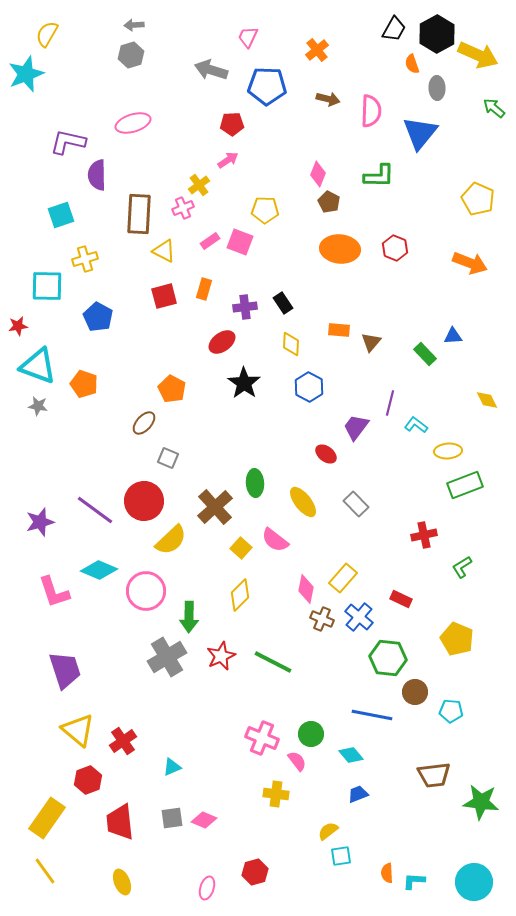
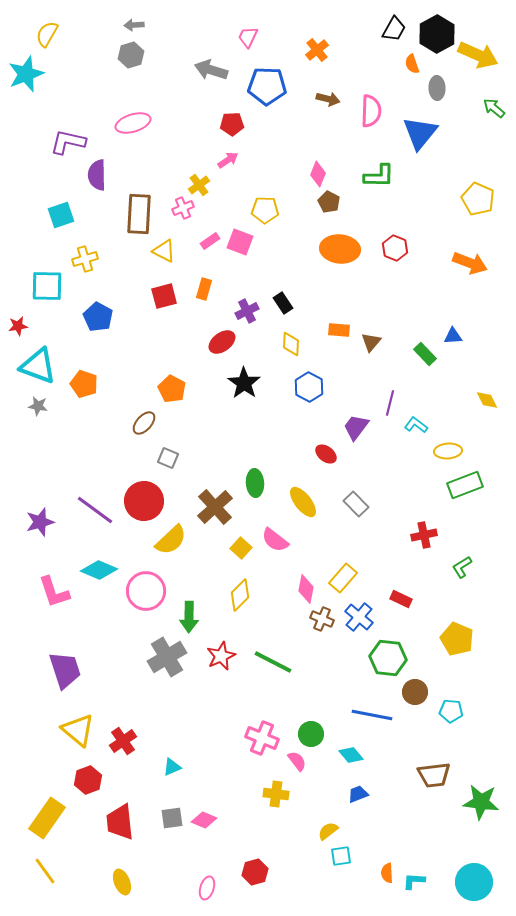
purple cross at (245, 307): moved 2 px right, 4 px down; rotated 20 degrees counterclockwise
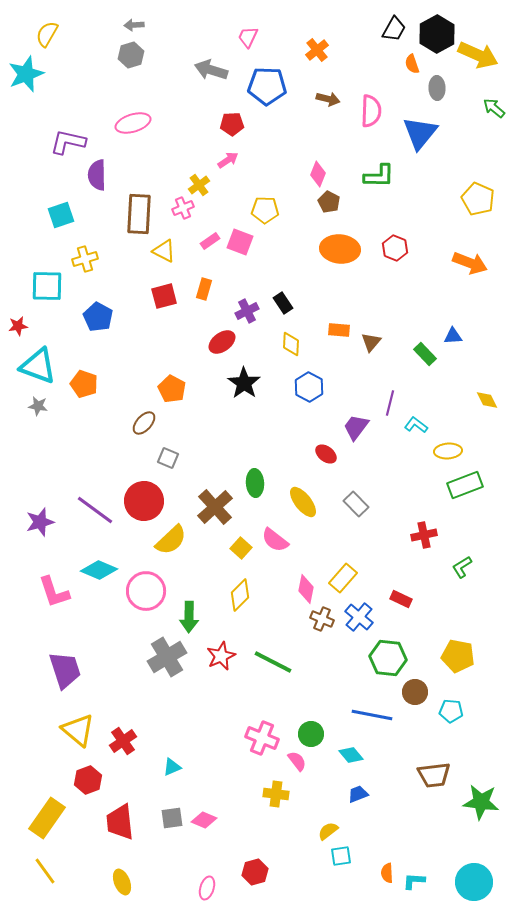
yellow pentagon at (457, 639): moved 1 px right, 17 px down; rotated 12 degrees counterclockwise
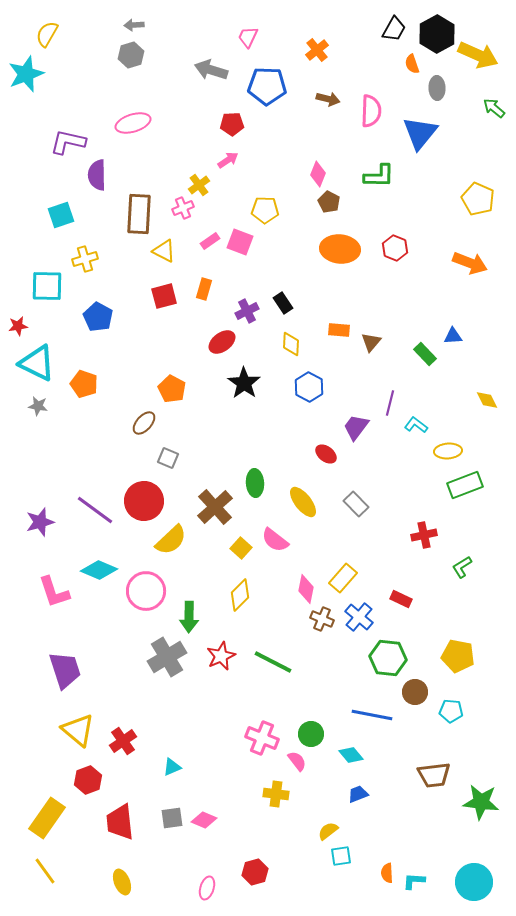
cyan triangle at (38, 366): moved 1 px left, 3 px up; rotated 6 degrees clockwise
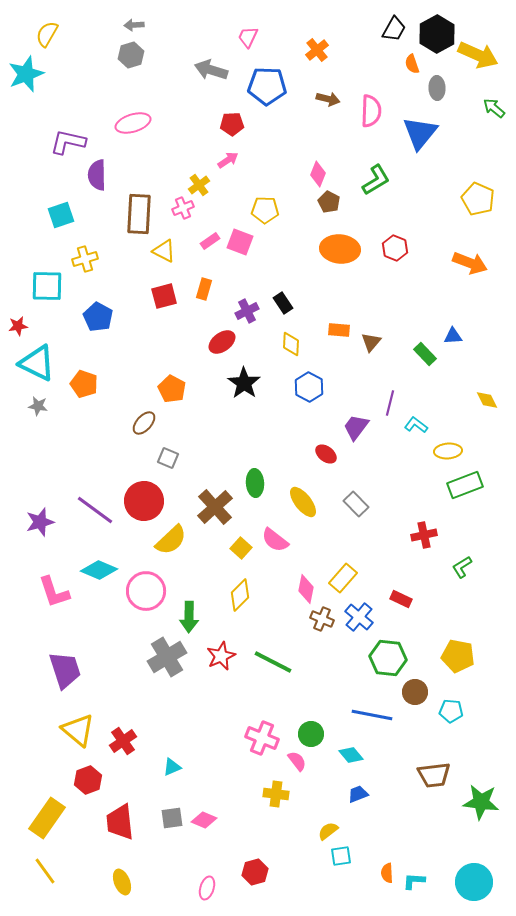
green L-shape at (379, 176): moved 3 px left, 4 px down; rotated 32 degrees counterclockwise
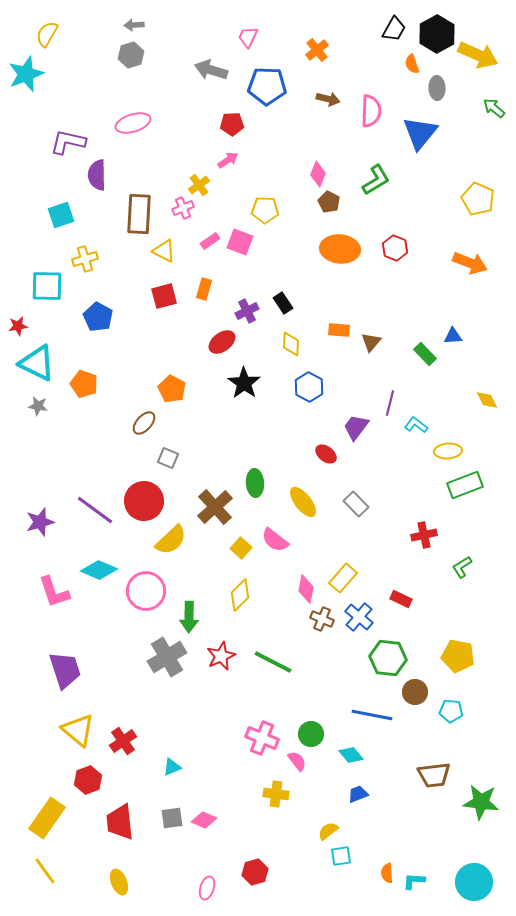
yellow ellipse at (122, 882): moved 3 px left
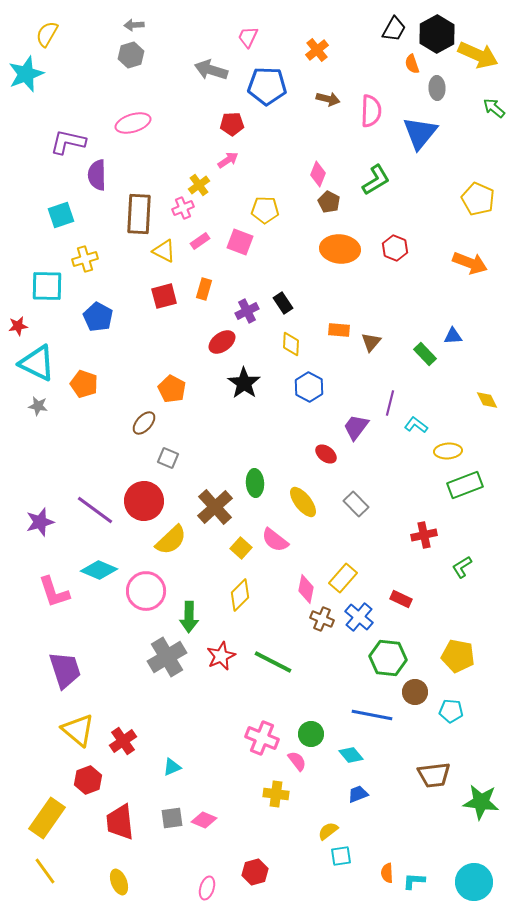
pink rectangle at (210, 241): moved 10 px left
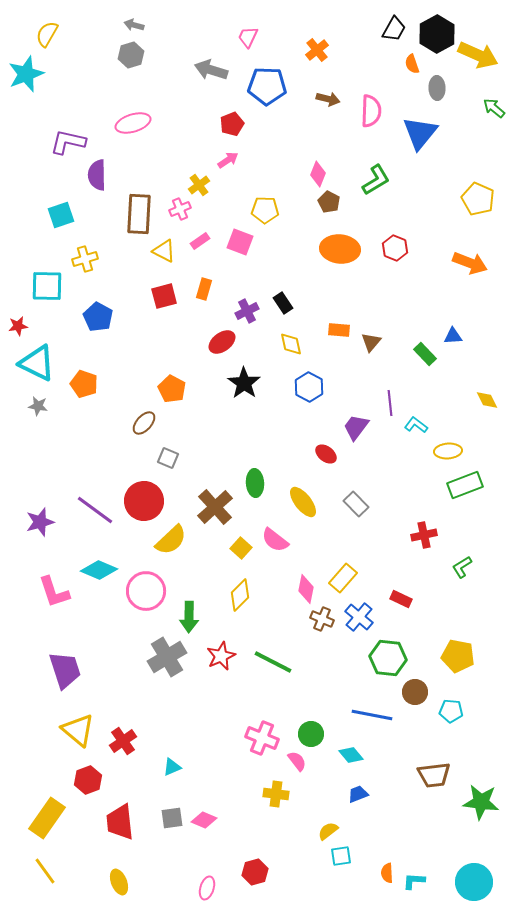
gray arrow at (134, 25): rotated 18 degrees clockwise
red pentagon at (232, 124): rotated 20 degrees counterclockwise
pink cross at (183, 208): moved 3 px left, 1 px down
yellow diamond at (291, 344): rotated 15 degrees counterclockwise
purple line at (390, 403): rotated 20 degrees counterclockwise
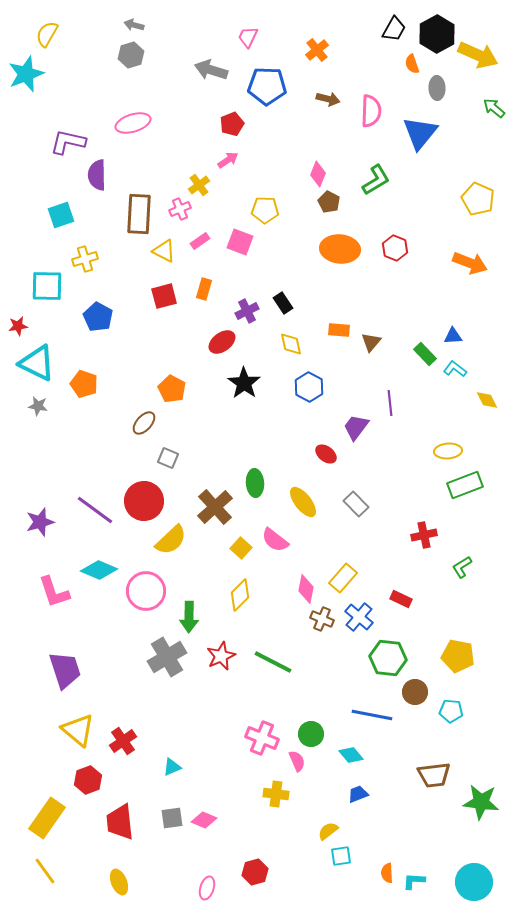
cyan L-shape at (416, 425): moved 39 px right, 56 px up
pink semicircle at (297, 761): rotated 15 degrees clockwise
